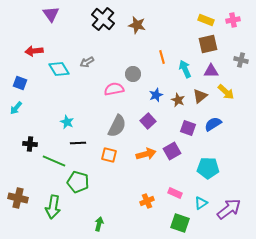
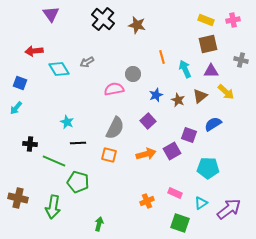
gray semicircle at (117, 126): moved 2 px left, 2 px down
purple square at (188, 128): moved 1 px right, 7 px down
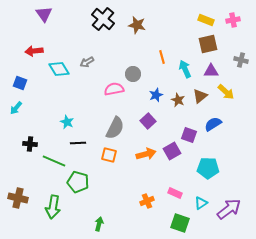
purple triangle at (51, 14): moved 7 px left
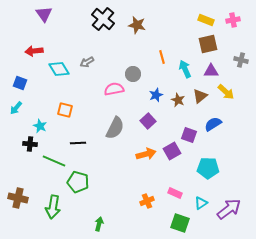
cyan star at (67, 122): moved 27 px left, 4 px down
orange square at (109, 155): moved 44 px left, 45 px up
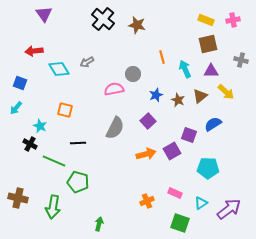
black cross at (30, 144): rotated 24 degrees clockwise
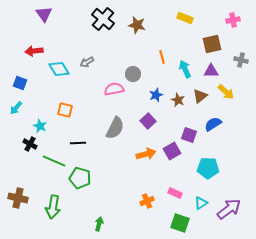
yellow rectangle at (206, 20): moved 21 px left, 2 px up
brown square at (208, 44): moved 4 px right
green pentagon at (78, 182): moved 2 px right, 4 px up
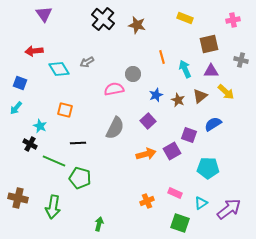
brown square at (212, 44): moved 3 px left
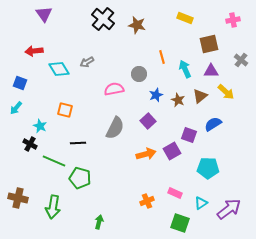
gray cross at (241, 60): rotated 24 degrees clockwise
gray circle at (133, 74): moved 6 px right
green arrow at (99, 224): moved 2 px up
